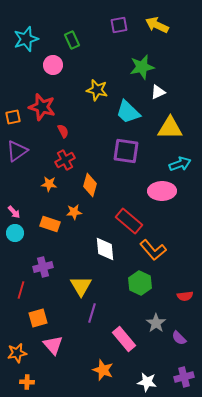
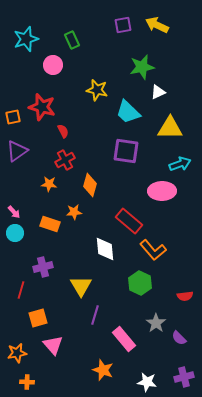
purple square at (119, 25): moved 4 px right
purple line at (92, 313): moved 3 px right, 2 px down
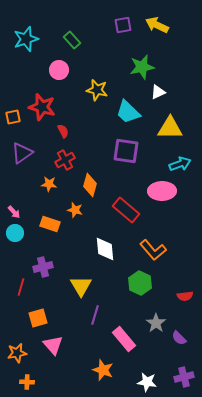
green rectangle at (72, 40): rotated 18 degrees counterclockwise
pink circle at (53, 65): moved 6 px right, 5 px down
purple triangle at (17, 151): moved 5 px right, 2 px down
orange star at (74, 212): moved 1 px right, 2 px up; rotated 21 degrees clockwise
red rectangle at (129, 221): moved 3 px left, 11 px up
red line at (21, 290): moved 3 px up
